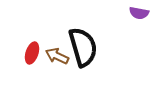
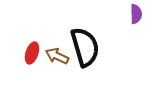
purple semicircle: moved 3 px left, 1 px down; rotated 102 degrees counterclockwise
black semicircle: moved 2 px right
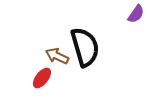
purple semicircle: rotated 36 degrees clockwise
red ellipse: moved 10 px right, 25 px down; rotated 20 degrees clockwise
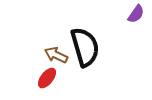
brown arrow: moved 1 px left, 1 px up
red ellipse: moved 5 px right
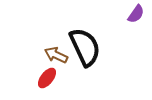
black semicircle: rotated 9 degrees counterclockwise
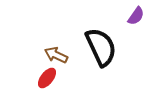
purple semicircle: moved 2 px down
black semicircle: moved 16 px right
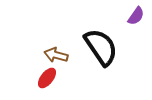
black semicircle: rotated 9 degrees counterclockwise
brown arrow: rotated 10 degrees counterclockwise
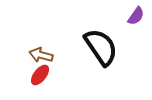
brown arrow: moved 15 px left
red ellipse: moved 7 px left, 3 px up
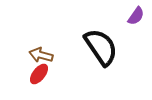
red ellipse: moved 1 px left, 1 px up
